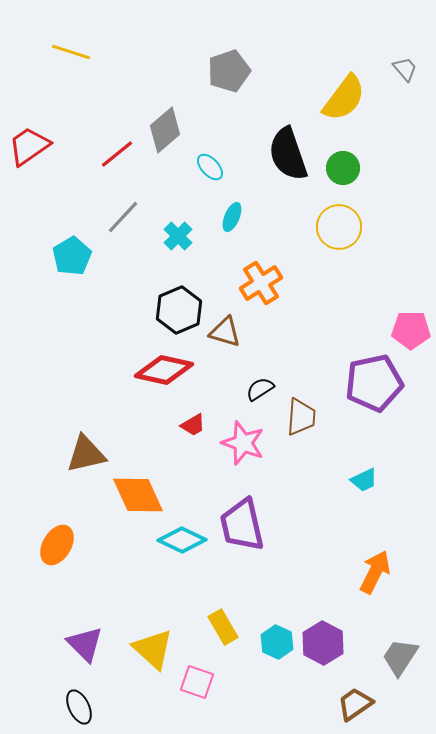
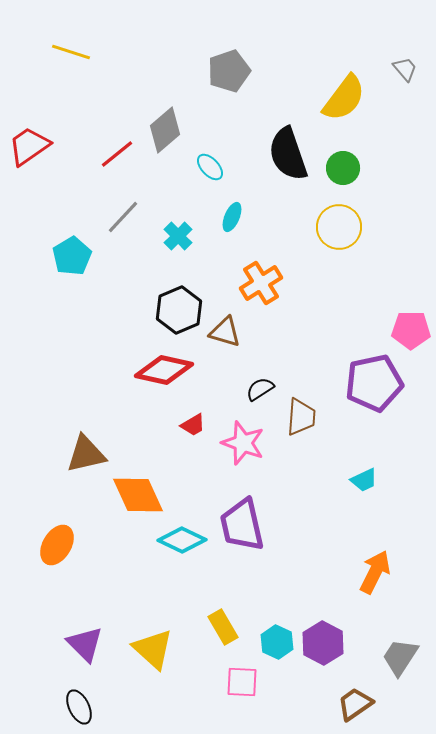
pink square at (197, 682): moved 45 px right; rotated 16 degrees counterclockwise
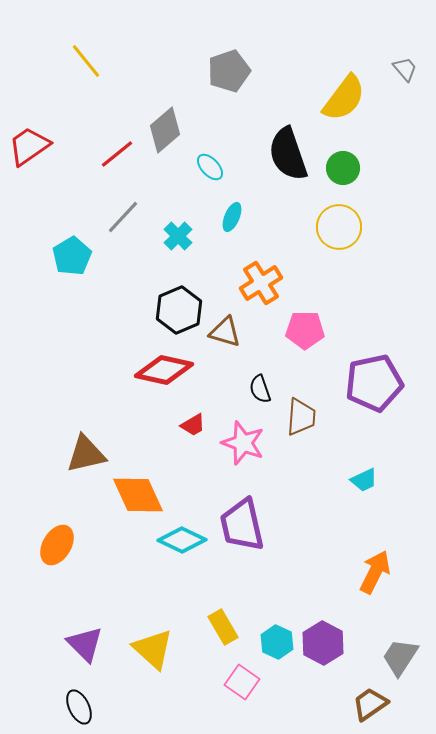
yellow line at (71, 52): moved 15 px right, 9 px down; rotated 33 degrees clockwise
pink pentagon at (411, 330): moved 106 px left
black semicircle at (260, 389): rotated 76 degrees counterclockwise
pink square at (242, 682): rotated 32 degrees clockwise
brown trapezoid at (355, 704): moved 15 px right
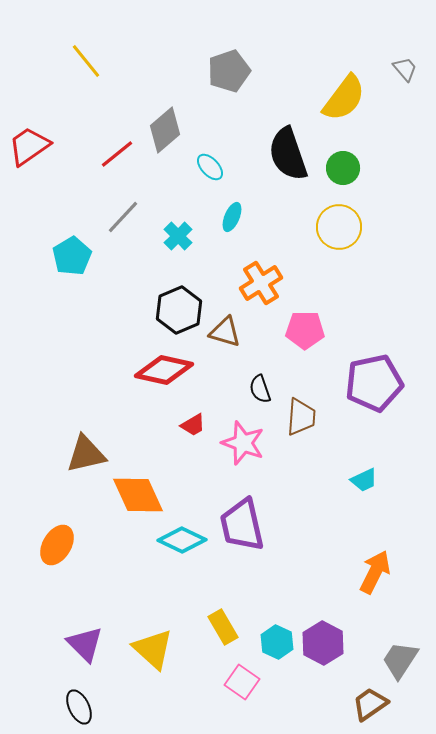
gray trapezoid at (400, 657): moved 3 px down
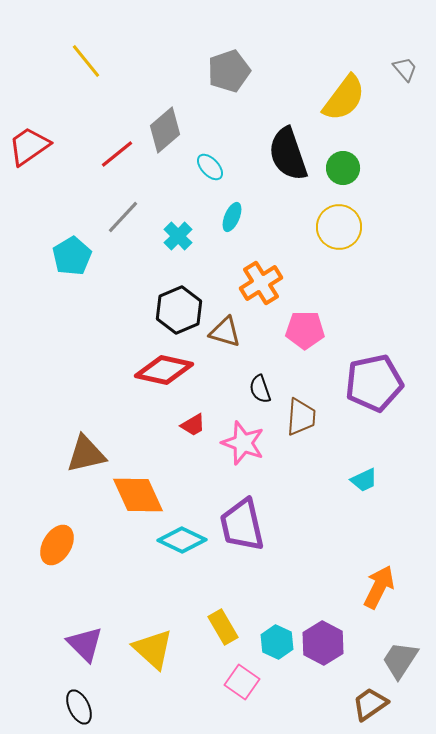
orange arrow at (375, 572): moved 4 px right, 15 px down
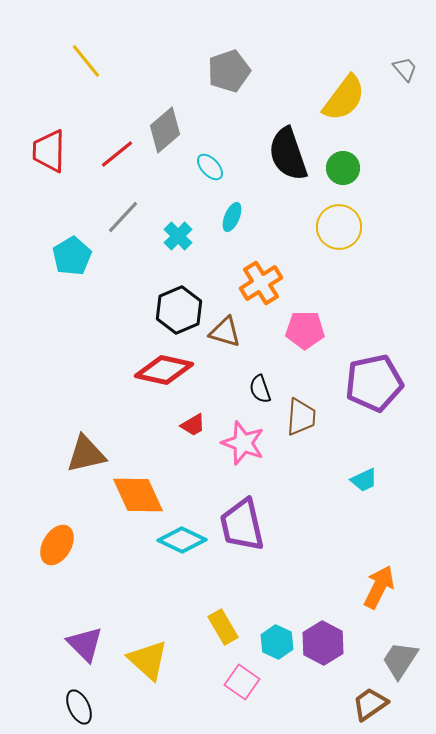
red trapezoid at (29, 146): moved 20 px right, 5 px down; rotated 54 degrees counterclockwise
yellow triangle at (153, 649): moved 5 px left, 11 px down
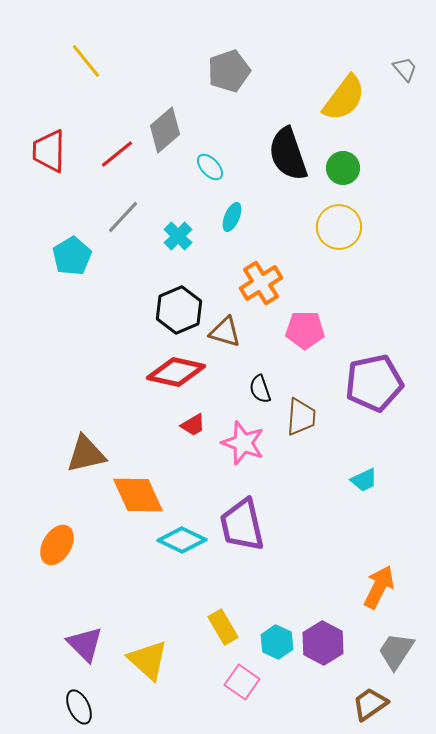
red diamond at (164, 370): moved 12 px right, 2 px down
gray trapezoid at (400, 660): moved 4 px left, 9 px up
